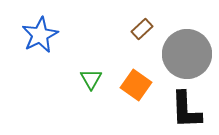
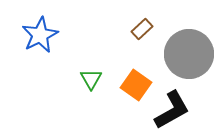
gray circle: moved 2 px right
black L-shape: moved 14 px left; rotated 117 degrees counterclockwise
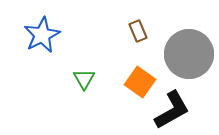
brown rectangle: moved 4 px left, 2 px down; rotated 70 degrees counterclockwise
blue star: moved 2 px right
green triangle: moved 7 px left
orange square: moved 4 px right, 3 px up
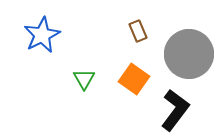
orange square: moved 6 px left, 3 px up
black L-shape: moved 3 px right; rotated 24 degrees counterclockwise
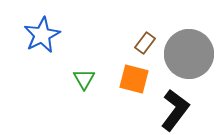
brown rectangle: moved 7 px right, 12 px down; rotated 60 degrees clockwise
orange square: rotated 20 degrees counterclockwise
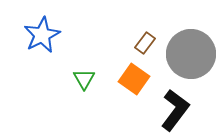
gray circle: moved 2 px right
orange square: rotated 20 degrees clockwise
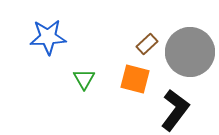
blue star: moved 6 px right, 2 px down; rotated 24 degrees clockwise
brown rectangle: moved 2 px right, 1 px down; rotated 10 degrees clockwise
gray circle: moved 1 px left, 2 px up
orange square: moved 1 px right; rotated 20 degrees counterclockwise
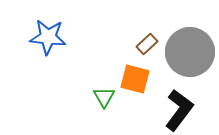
blue star: rotated 9 degrees clockwise
green triangle: moved 20 px right, 18 px down
black L-shape: moved 4 px right
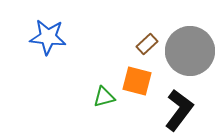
gray circle: moved 1 px up
orange square: moved 2 px right, 2 px down
green triangle: rotated 45 degrees clockwise
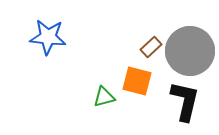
brown rectangle: moved 4 px right, 3 px down
black L-shape: moved 6 px right, 9 px up; rotated 24 degrees counterclockwise
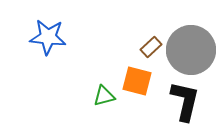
gray circle: moved 1 px right, 1 px up
green triangle: moved 1 px up
